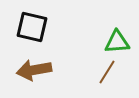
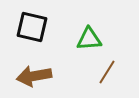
green triangle: moved 28 px left, 3 px up
brown arrow: moved 6 px down
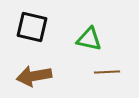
green triangle: rotated 16 degrees clockwise
brown line: rotated 55 degrees clockwise
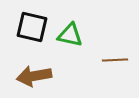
green triangle: moved 19 px left, 4 px up
brown line: moved 8 px right, 12 px up
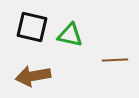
brown arrow: moved 1 px left
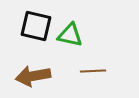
black square: moved 4 px right, 1 px up
brown line: moved 22 px left, 11 px down
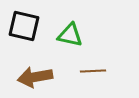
black square: moved 12 px left
brown arrow: moved 2 px right, 1 px down
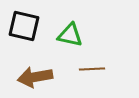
brown line: moved 1 px left, 2 px up
